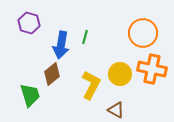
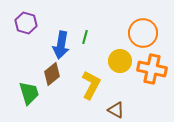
purple hexagon: moved 3 px left
yellow circle: moved 13 px up
green trapezoid: moved 1 px left, 2 px up
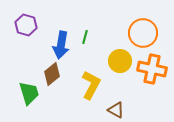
purple hexagon: moved 2 px down
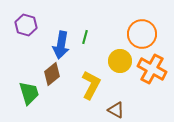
orange circle: moved 1 px left, 1 px down
orange cross: rotated 16 degrees clockwise
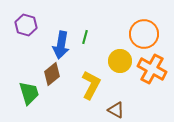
orange circle: moved 2 px right
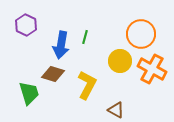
purple hexagon: rotated 10 degrees clockwise
orange circle: moved 3 px left
brown diamond: moved 1 px right; rotated 55 degrees clockwise
yellow L-shape: moved 4 px left
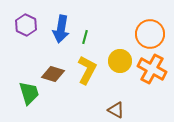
orange circle: moved 9 px right
blue arrow: moved 16 px up
yellow L-shape: moved 15 px up
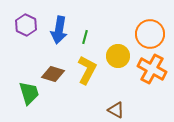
blue arrow: moved 2 px left, 1 px down
yellow circle: moved 2 px left, 5 px up
